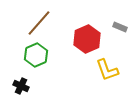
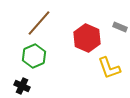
red hexagon: moved 1 px up; rotated 12 degrees counterclockwise
green hexagon: moved 2 px left, 1 px down
yellow L-shape: moved 2 px right, 2 px up
black cross: moved 1 px right
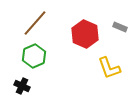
brown line: moved 4 px left
red hexagon: moved 2 px left, 4 px up
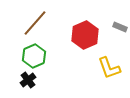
red hexagon: moved 1 px down; rotated 12 degrees clockwise
black cross: moved 6 px right, 6 px up; rotated 28 degrees clockwise
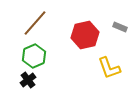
red hexagon: rotated 12 degrees clockwise
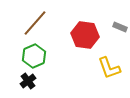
red hexagon: rotated 20 degrees clockwise
black cross: moved 1 px down
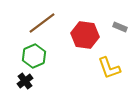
brown line: moved 7 px right; rotated 12 degrees clockwise
black cross: moved 3 px left
